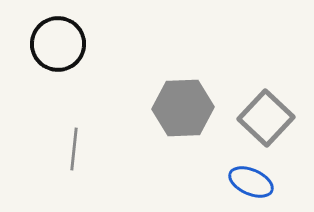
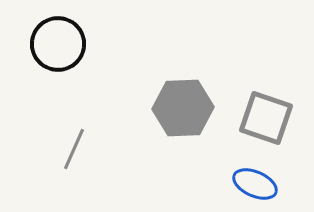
gray square: rotated 24 degrees counterclockwise
gray line: rotated 18 degrees clockwise
blue ellipse: moved 4 px right, 2 px down
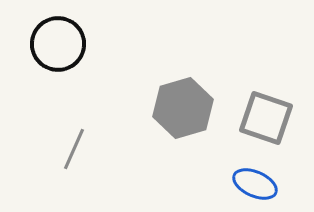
gray hexagon: rotated 14 degrees counterclockwise
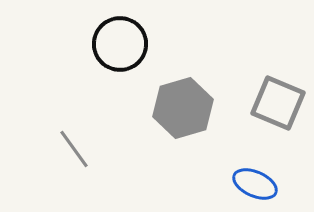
black circle: moved 62 px right
gray square: moved 12 px right, 15 px up; rotated 4 degrees clockwise
gray line: rotated 60 degrees counterclockwise
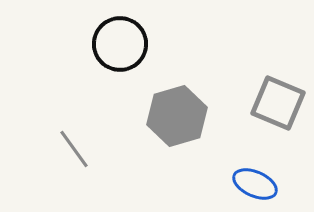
gray hexagon: moved 6 px left, 8 px down
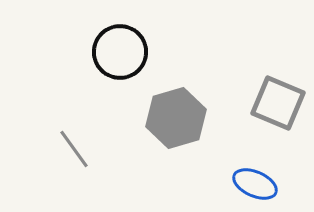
black circle: moved 8 px down
gray hexagon: moved 1 px left, 2 px down
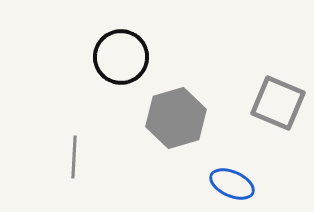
black circle: moved 1 px right, 5 px down
gray line: moved 8 px down; rotated 39 degrees clockwise
blue ellipse: moved 23 px left
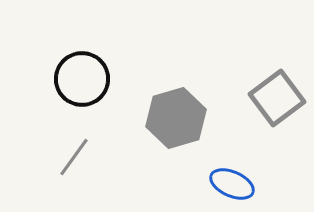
black circle: moved 39 px left, 22 px down
gray square: moved 1 px left, 5 px up; rotated 30 degrees clockwise
gray line: rotated 33 degrees clockwise
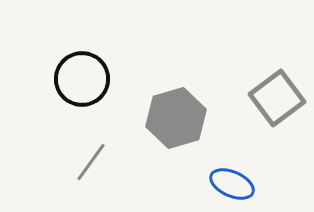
gray line: moved 17 px right, 5 px down
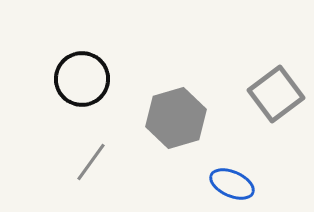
gray square: moved 1 px left, 4 px up
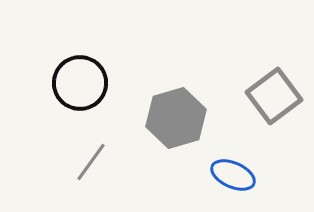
black circle: moved 2 px left, 4 px down
gray square: moved 2 px left, 2 px down
blue ellipse: moved 1 px right, 9 px up
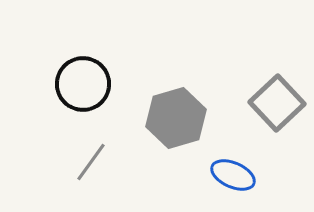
black circle: moved 3 px right, 1 px down
gray square: moved 3 px right, 7 px down; rotated 6 degrees counterclockwise
